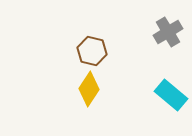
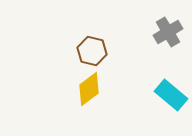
yellow diamond: rotated 20 degrees clockwise
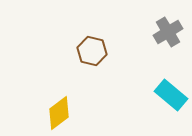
yellow diamond: moved 30 px left, 24 px down
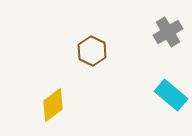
brown hexagon: rotated 12 degrees clockwise
yellow diamond: moved 6 px left, 8 px up
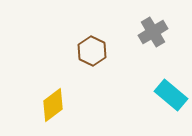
gray cross: moved 15 px left
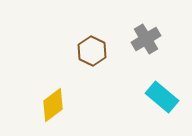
gray cross: moved 7 px left, 7 px down
cyan rectangle: moved 9 px left, 2 px down
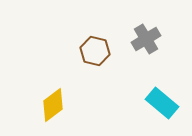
brown hexagon: moved 3 px right; rotated 12 degrees counterclockwise
cyan rectangle: moved 6 px down
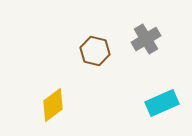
cyan rectangle: rotated 64 degrees counterclockwise
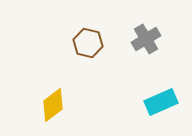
brown hexagon: moved 7 px left, 8 px up
cyan rectangle: moved 1 px left, 1 px up
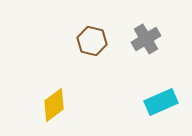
brown hexagon: moved 4 px right, 2 px up
yellow diamond: moved 1 px right
